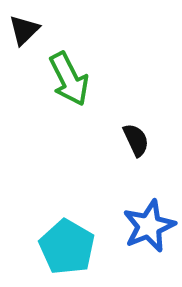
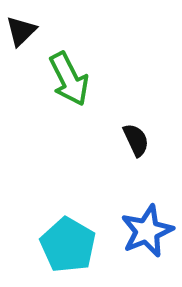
black triangle: moved 3 px left, 1 px down
blue star: moved 2 px left, 5 px down
cyan pentagon: moved 1 px right, 2 px up
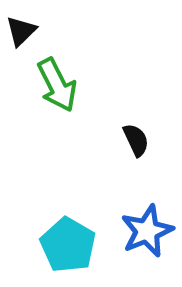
green arrow: moved 12 px left, 6 px down
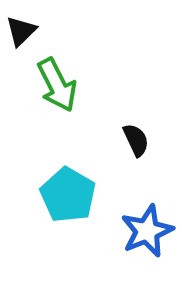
cyan pentagon: moved 50 px up
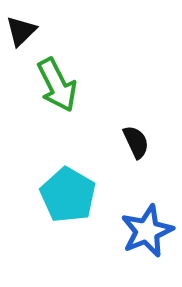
black semicircle: moved 2 px down
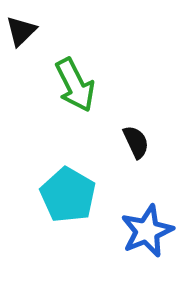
green arrow: moved 18 px right
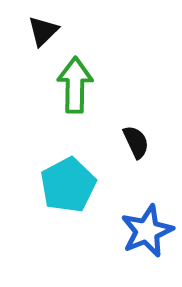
black triangle: moved 22 px right
green arrow: rotated 152 degrees counterclockwise
cyan pentagon: moved 10 px up; rotated 14 degrees clockwise
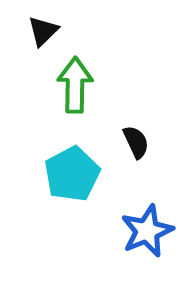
cyan pentagon: moved 4 px right, 11 px up
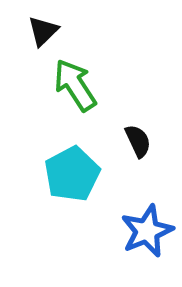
green arrow: rotated 34 degrees counterclockwise
black semicircle: moved 2 px right, 1 px up
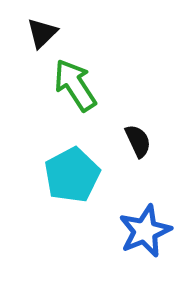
black triangle: moved 1 px left, 2 px down
cyan pentagon: moved 1 px down
blue star: moved 2 px left
